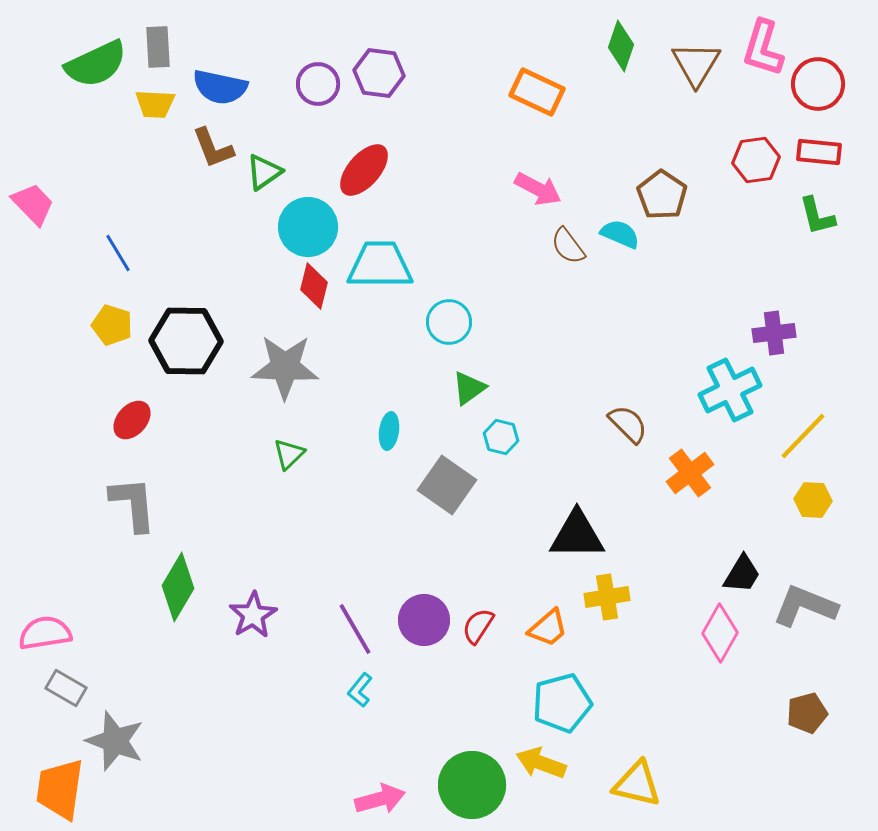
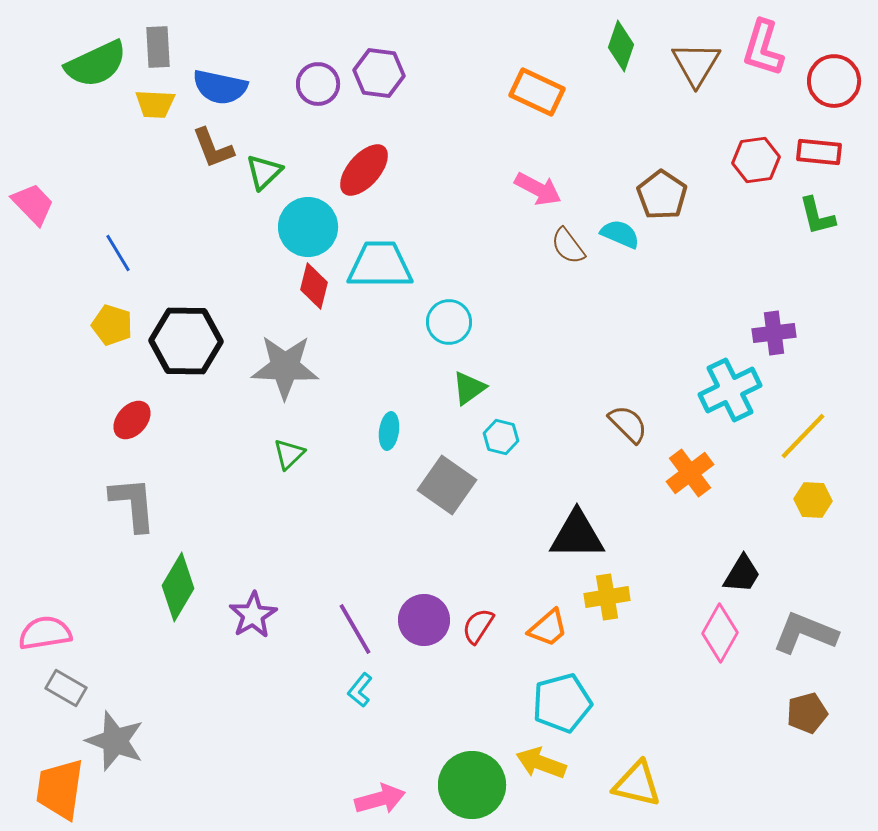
red circle at (818, 84): moved 16 px right, 3 px up
green triangle at (264, 172): rotated 9 degrees counterclockwise
gray L-shape at (805, 606): moved 27 px down
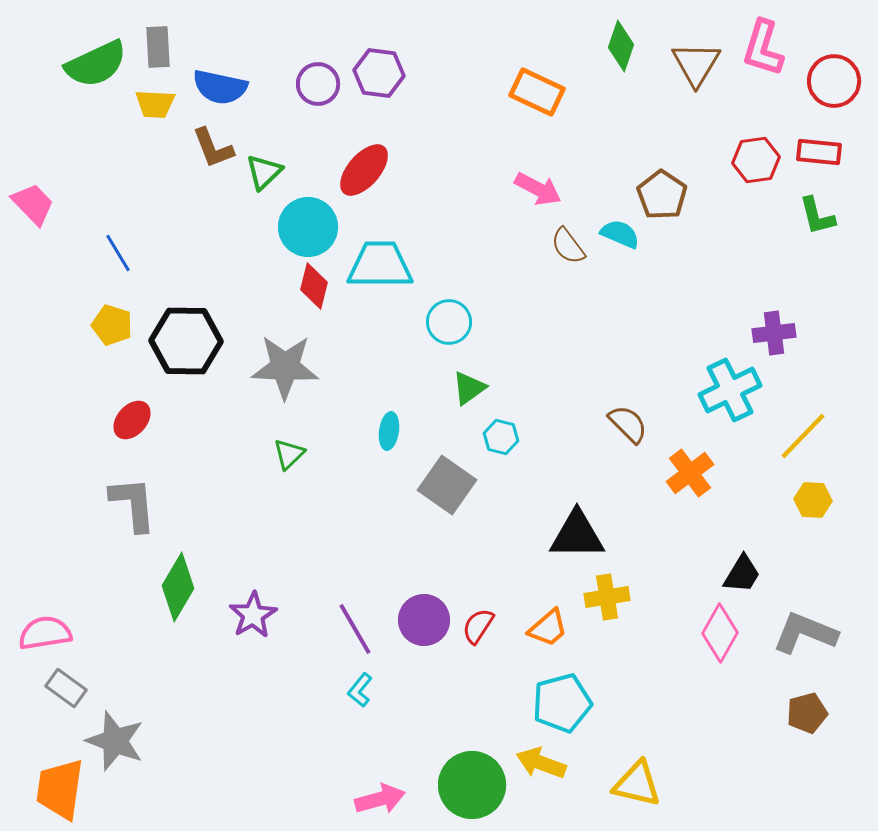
gray rectangle at (66, 688): rotated 6 degrees clockwise
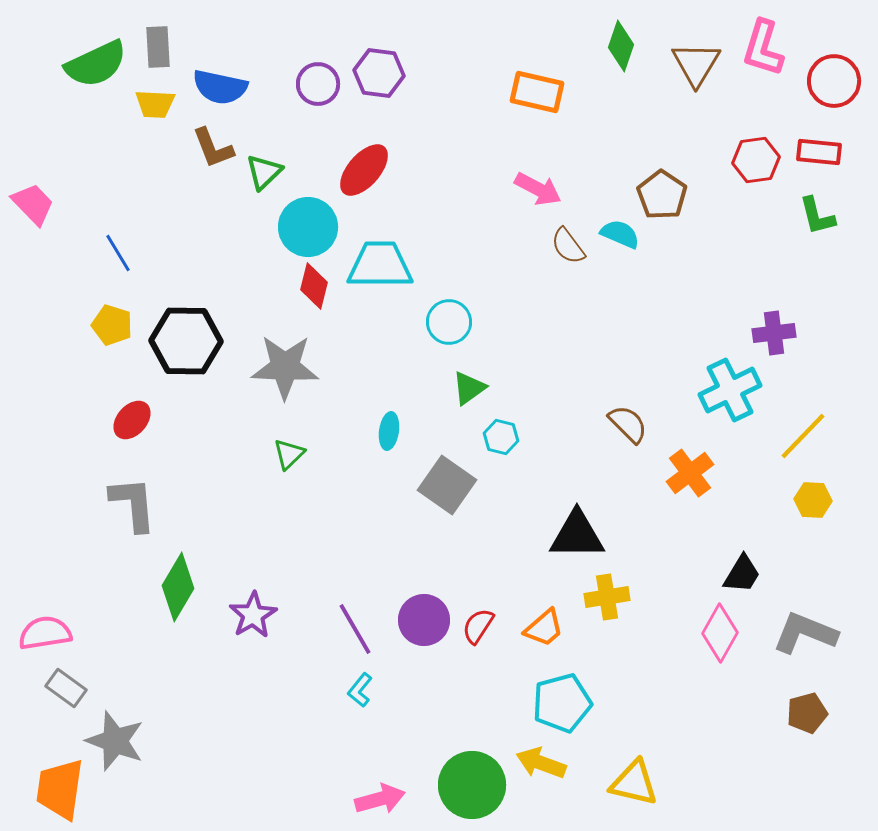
orange rectangle at (537, 92): rotated 12 degrees counterclockwise
orange trapezoid at (548, 628): moved 4 px left
yellow triangle at (637, 784): moved 3 px left, 1 px up
